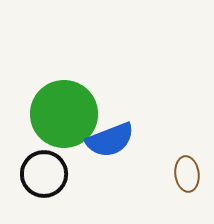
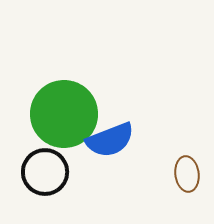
black circle: moved 1 px right, 2 px up
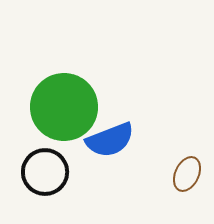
green circle: moved 7 px up
brown ellipse: rotated 32 degrees clockwise
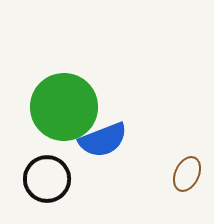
blue semicircle: moved 7 px left
black circle: moved 2 px right, 7 px down
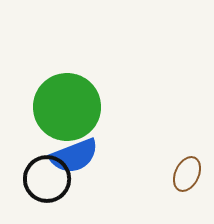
green circle: moved 3 px right
blue semicircle: moved 29 px left, 16 px down
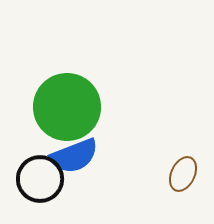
brown ellipse: moved 4 px left
black circle: moved 7 px left
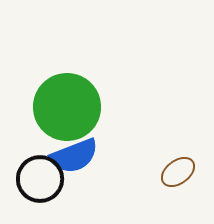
brown ellipse: moved 5 px left, 2 px up; rotated 28 degrees clockwise
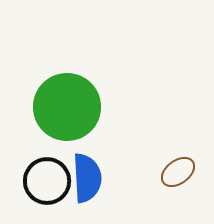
blue semicircle: moved 13 px right, 22 px down; rotated 72 degrees counterclockwise
black circle: moved 7 px right, 2 px down
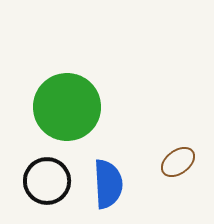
brown ellipse: moved 10 px up
blue semicircle: moved 21 px right, 6 px down
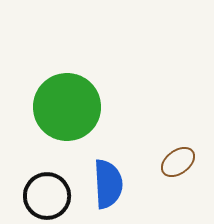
black circle: moved 15 px down
